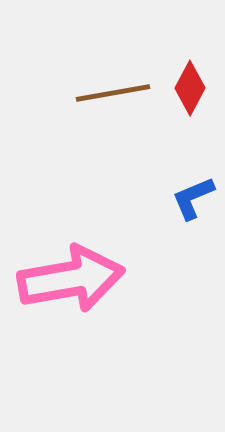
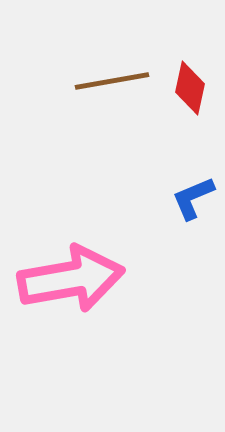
red diamond: rotated 16 degrees counterclockwise
brown line: moved 1 px left, 12 px up
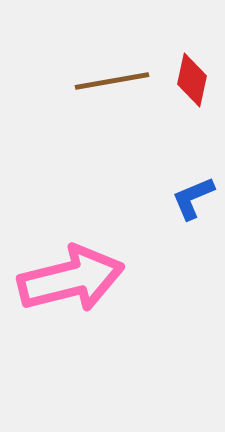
red diamond: moved 2 px right, 8 px up
pink arrow: rotated 4 degrees counterclockwise
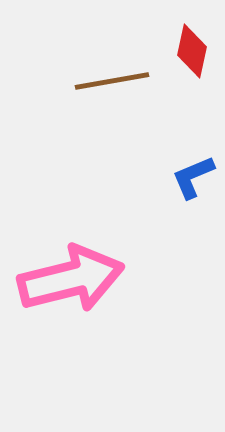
red diamond: moved 29 px up
blue L-shape: moved 21 px up
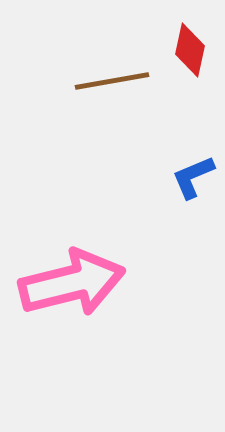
red diamond: moved 2 px left, 1 px up
pink arrow: moved 1 px right, 4 px down
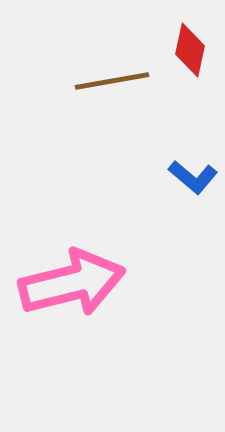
blue L-shape: rotated 117 degrees counterclockwise
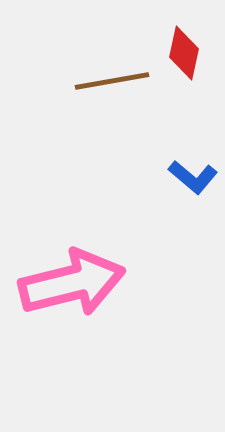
red diamond: moved 6 px left, 3 px down
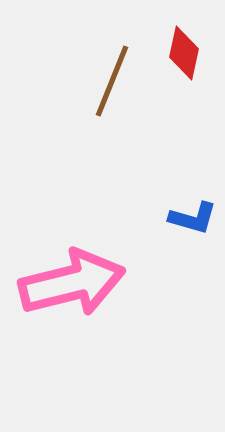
brown line: rotated 58 degrees counterclockwise
blue L-shape: moved 41 px down; rotated 24 degrees counterclockwise
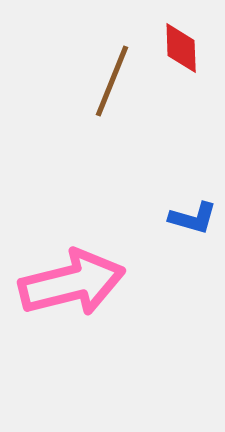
red diamond: moved 3 px left, 5 px up; rotated 14 degrees counterclockwise
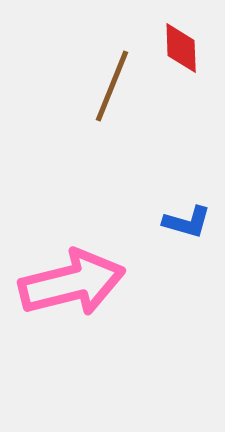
brown line: moved 5 px down
blue L-shape: moved 6 px left, 4 px down
